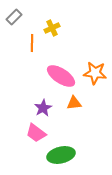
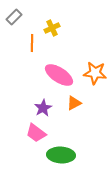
pink ellipse: moved 2 px left, 1 px up
orange triangle: rotated 21 degrees counterclockwise
green ellipse: rotated 16 degrees clockwise
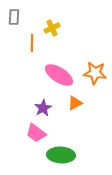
gray rectangle: rotated 42 degrees counterclockwise
orange triangle: moved 1 px right
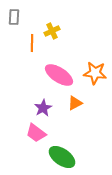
yellow cross: moved 3 px down
green ellipse: moved 1 px right, 2 px down; rotated 32 degrees clockwise
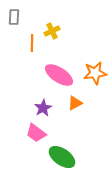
orange star: rotated 15 degrees counterclockwise
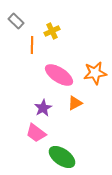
gray rectangle: moved 2 px right, 4 px down; rotated 49 degrees counterclockwise
orange line: moved 2 px down
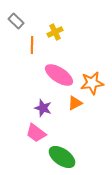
yellow cross: moved 3 px right, 1 px down
orange star: moved 3 px left, 10 px down
purple star: rotated 24 degrees counterclockwise
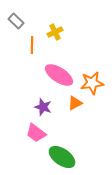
purple star: moved 1 px up
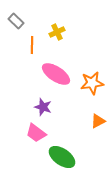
yellow cross: moved 2 px right
pink ellipse: moved 3 px left, 1 px up
orange triangle: moved 23 px right, 18 px down
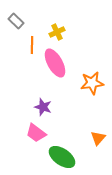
pink ellipse: moved 1 px left, 11 px up; rotated 28 degrees clockwise
orange triangle: moved 17 px down; rotated 21 degrees counterclockwise
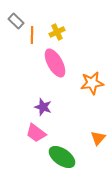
orange line: moved 10 px up
